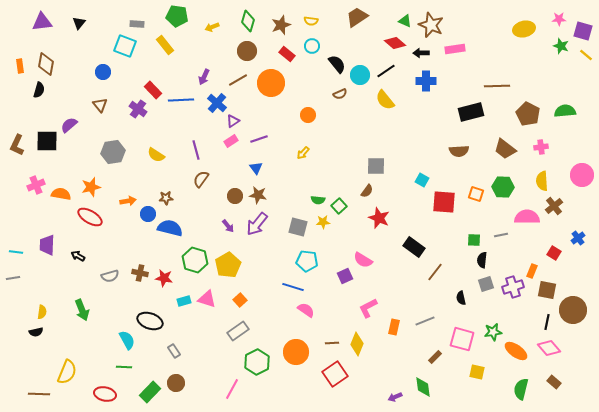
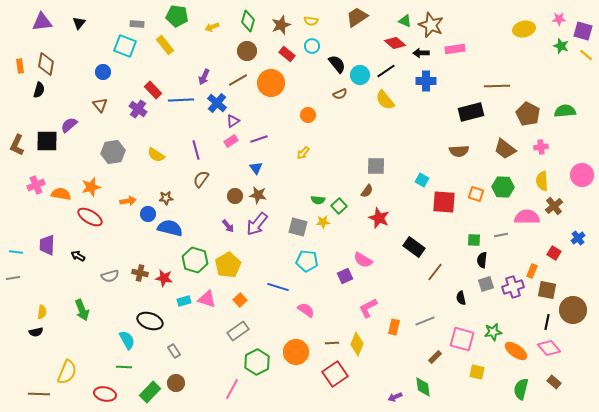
blue line at (293, 287): moved 15 px left
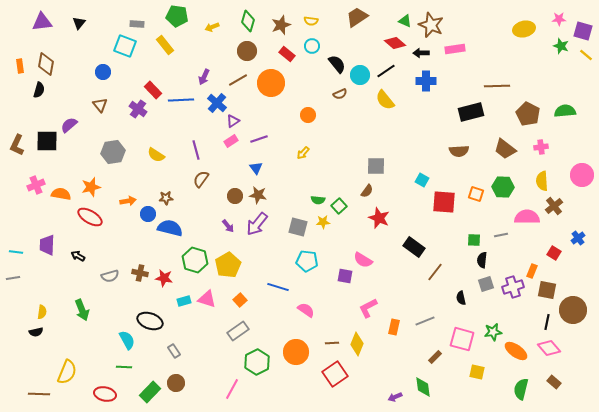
purple square at (345, 276): rotated 35 degrees clockwise
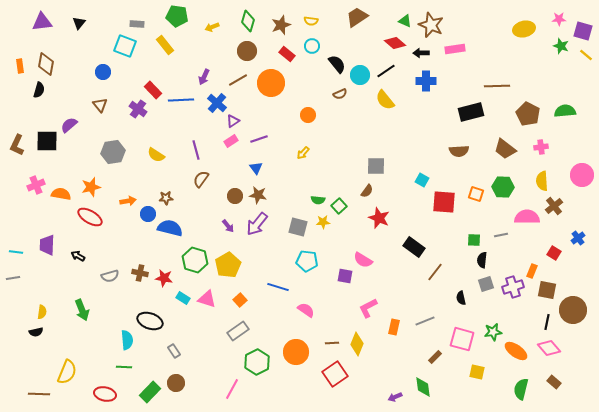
cyan rectangle at (184, 301): moved 1 px left, 3 px up; rotated 48 degrees clockwise
cyan semicircle at (127, 340): rotated 24 degrees clockwise
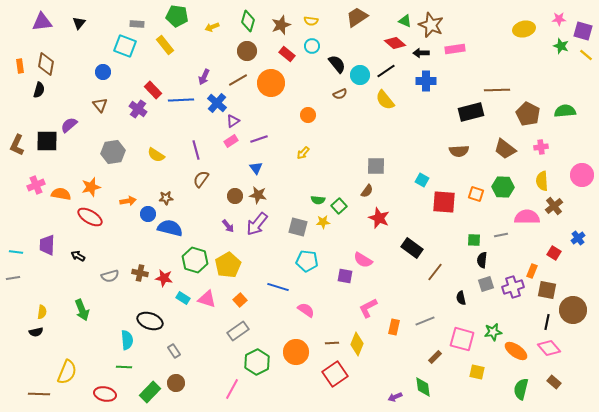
brown line at (497, 86): moved 4 px down
black rectangle at (414, 247): moved 2 px left, 1 px down
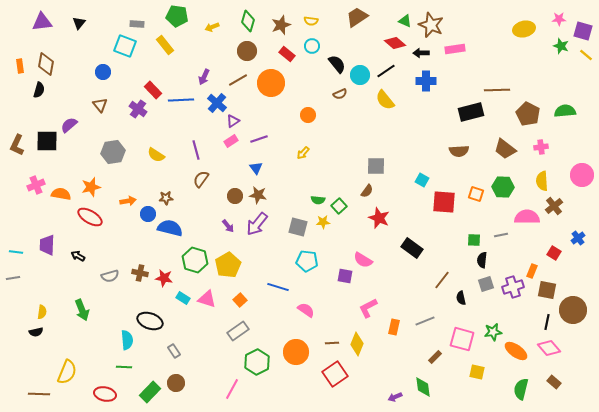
brown line at (435, 272): moved 7 px right, 8 px down
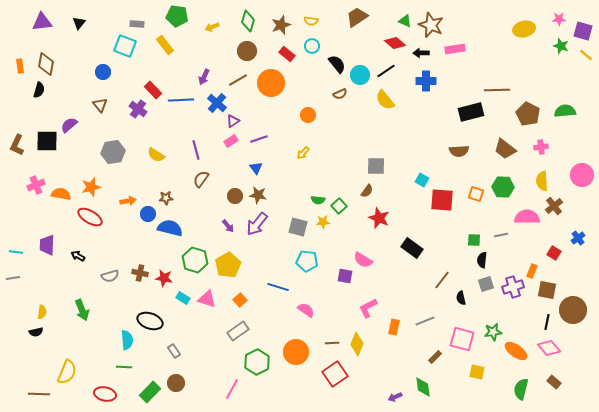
red square at (444, 202): moved 2 px left, 2 px up
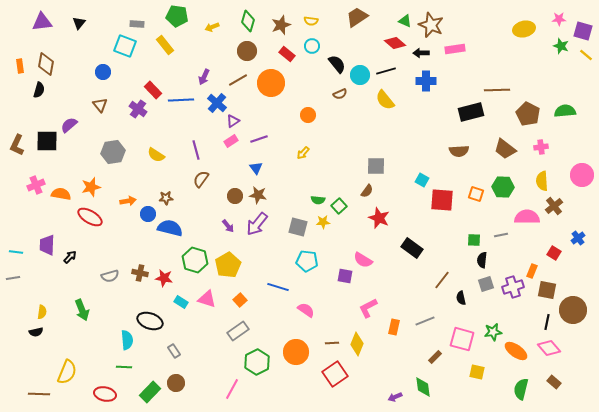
black line at (386, 71): rotated 18 degrees clockwise
black arrow at (78, 256): moved 8 px left, 1 px down; rotated 104 degrees clockwise
cyan rectangle at (183, 298): moved 2 px left, 4 px down
